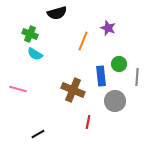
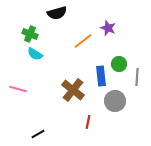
orange line: rotated 30 degrees clockwise
brown cross: rotated 15 degrees clockwise
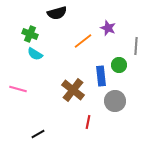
green circle: moved 1 px down
gray line: moved 1 px left, 31 px up
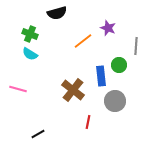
cyan semicircle: moved 5 px left
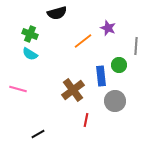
brown cross: rotated 15 degrees clockwise
red line: moved 2 px left, 2 px up
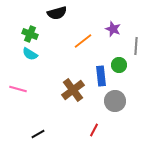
purple star: moved 5 px right, 1 px down
red line: moved 8 px right, 10 px down; rotated 16 degrees clockwise
